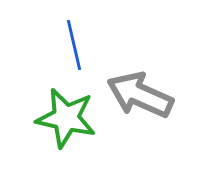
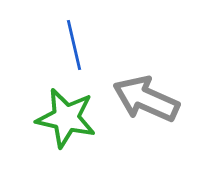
gray arrow: moved 6 px right, 4 px down
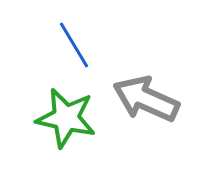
blue line: rotated 18 degrees counterclockwise
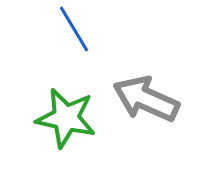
blue line: moved 16 px up
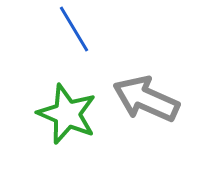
green star: moved 1 px right, 4 px up; rotated 10 degrees clockwise
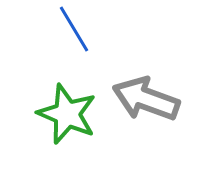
gray arrow: rotated 4 degrees counterclockwise
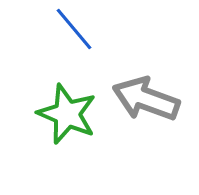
blue line: rotated 9 degrees counterclockwise
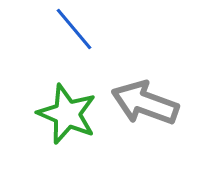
gray arrow: moved 1 px left, 4 px down
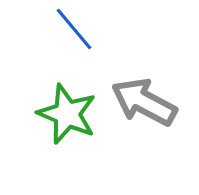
gray arrow: moved 1 px left, 1 px up; rotated 8 degrees clockwise
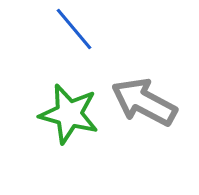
green star: moved 2 px right; rotated 8 degrees counterclockwise
